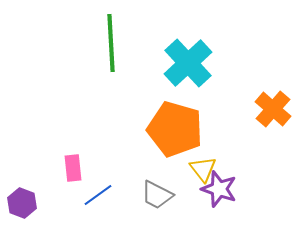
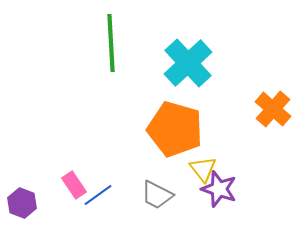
pink rectangle: moved 1 px right, 17 px down; rotated 28 degrees counterclockwise
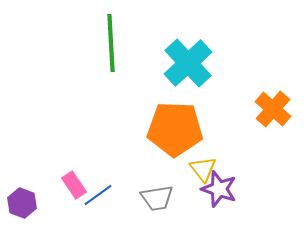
orange pentagon: rotated 14 degrees counterclockwise
gray trapezoid: moved 3 px down; rotated 36 degrees counterclockwise
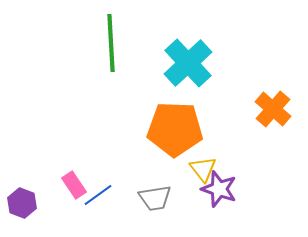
gray trapezoid: moved 2 px left
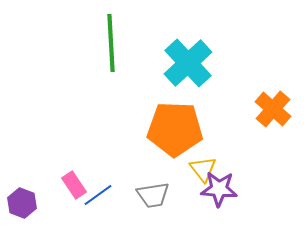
purple star: rotated 15 degrees counterclockwise
gray trapezoid: moved 2 px left, 3 px up
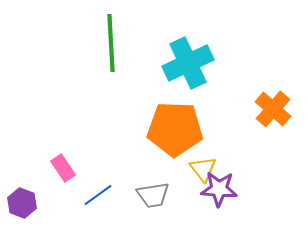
cyan cross: rotated 18 degrees clockwise
pink rectangle: moved 11 px left, 17 px up
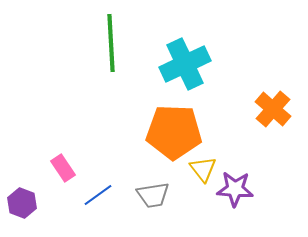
cyan cross: moved 3 px left, 1 px down
orange pentagon: moved 1 px left, 3 px down
purple star: moved 16 px right
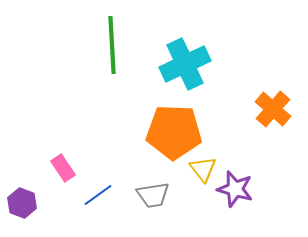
green line: moved 1 px right, 2 px down
purple star: rotated 12 degrees clockwise
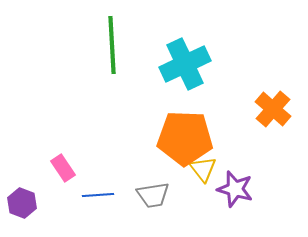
orange pentagon: moved 11 px right, 6 px down
blue line: rotated 32 degrees clockwise
